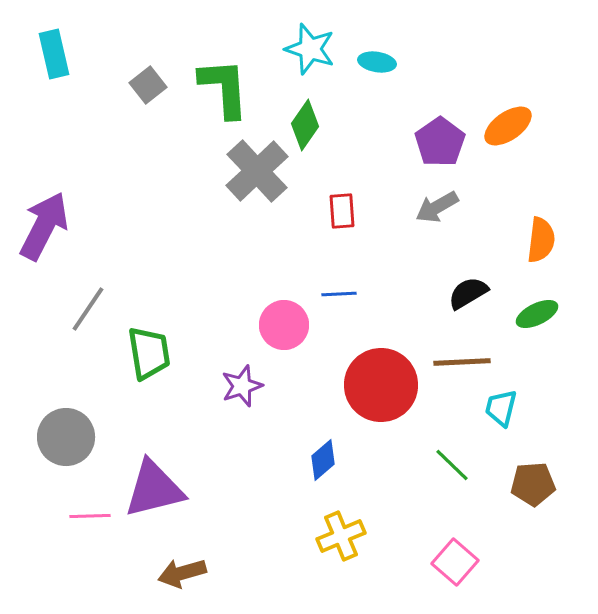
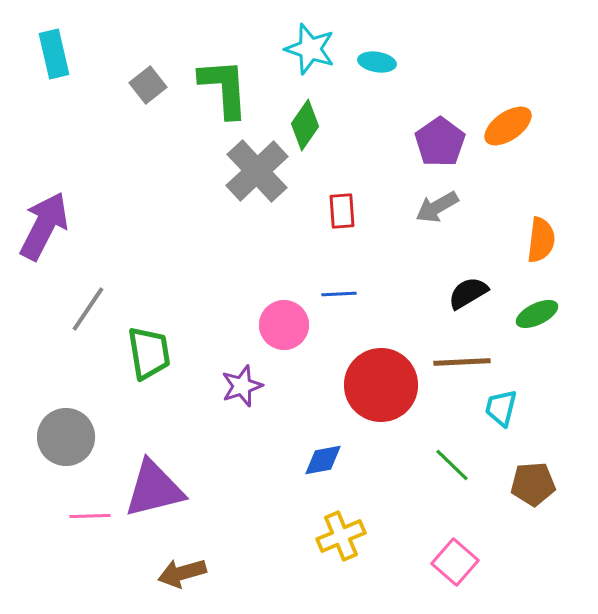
blue diamond: rotated 30 degrees clockwise
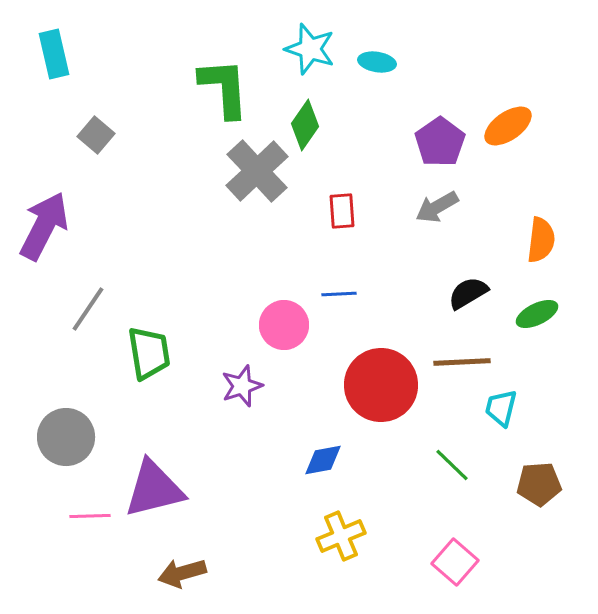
gray square: moved 52 px left, 50 px down; rotated 12 degrees counterclockwise
brown pentagon: moved 6 px right
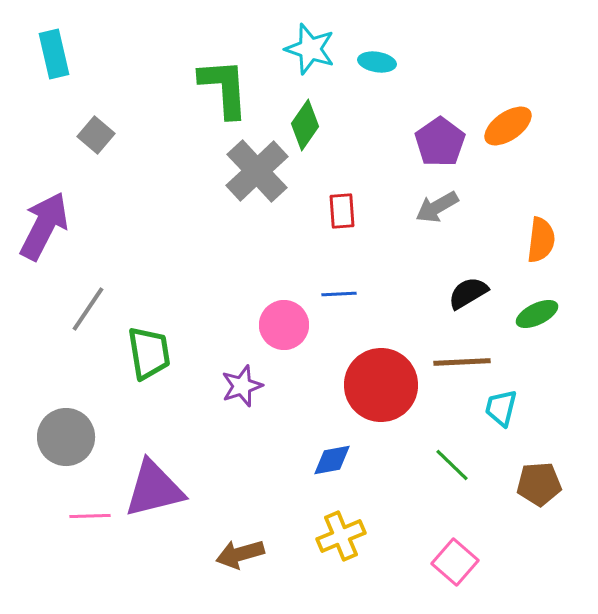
blue diamond: moved 9 px right
brown arrow: moved 58 px right, 19 px up
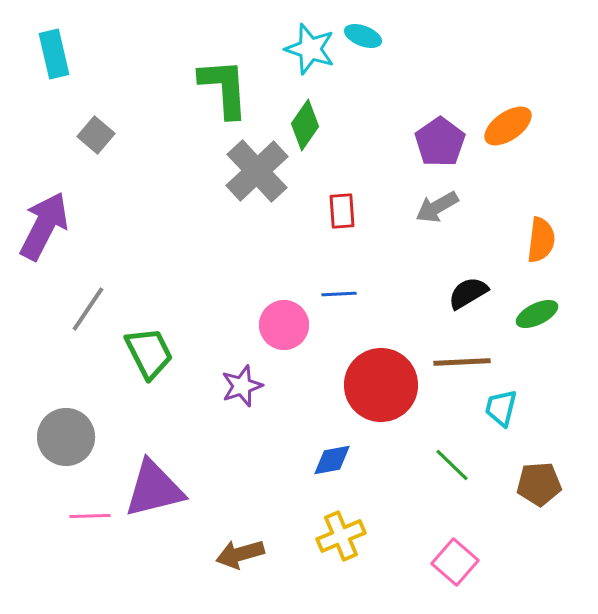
cyan ellipse: moved 14 px left, 26 px up; rotated 12 degrees clockwise
green trapezoid: rotated 18 degrees counterclockwise
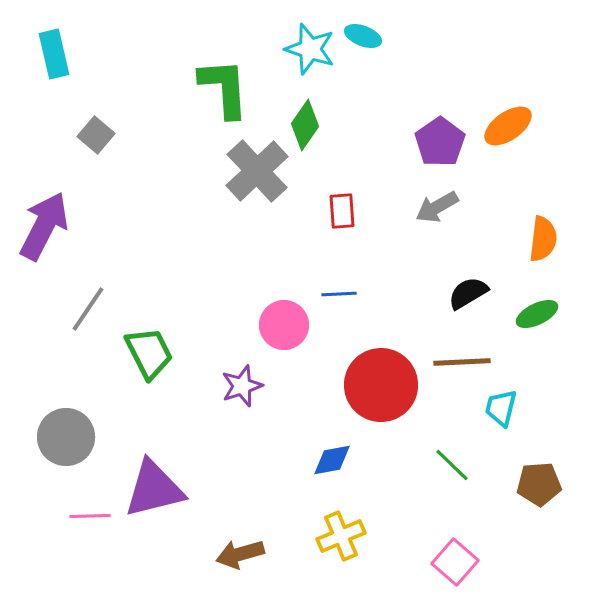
orange semicircle: moved 2 px right, 1 px up
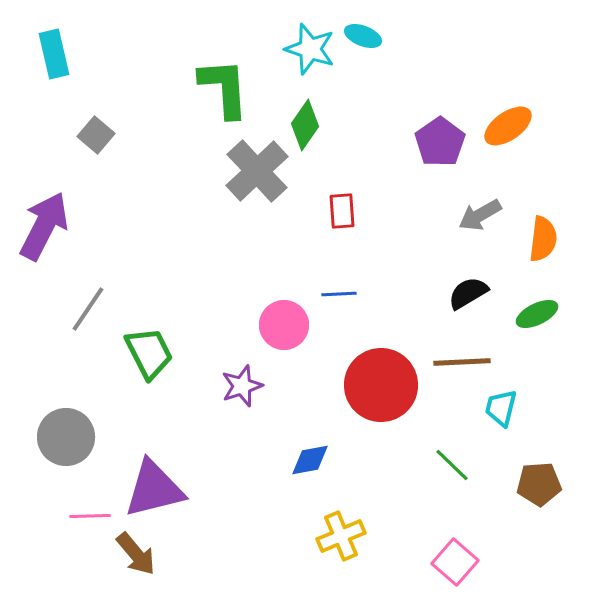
gray arrow: moved 43 px right, 8 px down
blue diamond: moved 22 px left
brown arrow: moved 104 px left; rotated 114 degrees counterclockwise
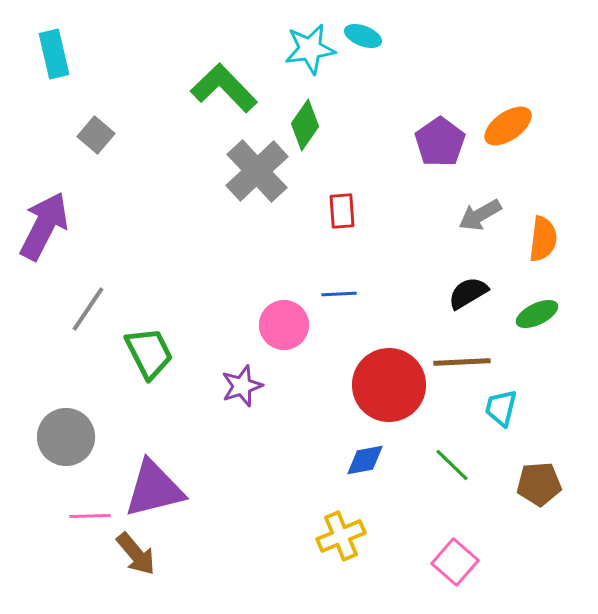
cyan star: rotated 27 degrees counterclockwise
green L-shape: rotated 40 degrees counterclockwise
red circle: moved 8 px right
blue diamond: moved 55 px right
